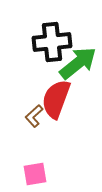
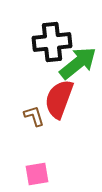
red semicircle: moved 3 px right
brown L-shape: rotated 115 degrees clockwise
pink square: moved 2 px right
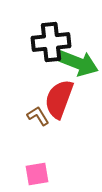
black cross: moved 1 px left
green arrow: rotated 60 degrees clockwise
brown L-shape: moved 4 px right; rotated 15 degrees counterclockwise
